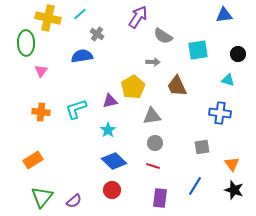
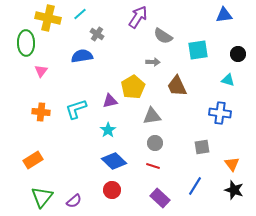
purple rectangle: rotated 54 degrees counterclockwise
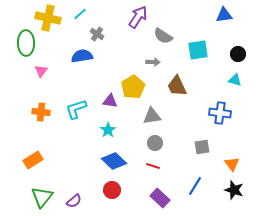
cyan triangle: moved 7 px right
purple triangle: rotated 21 degrees clockwise
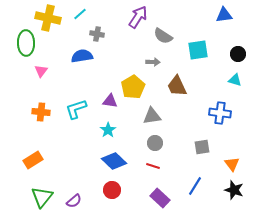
gray cross: rotated 24 degrees counterclockwise
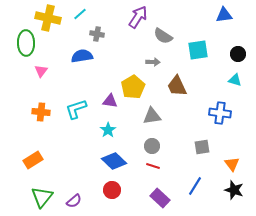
gray circle: moved 3 px left, 3 px down
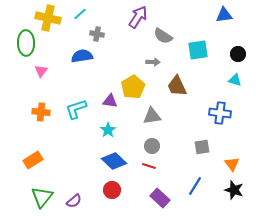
red line: moved 4 px left
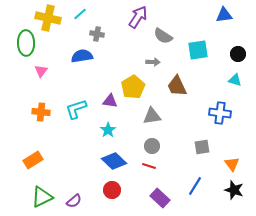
green triangle: rotated 25 degrees clockwise
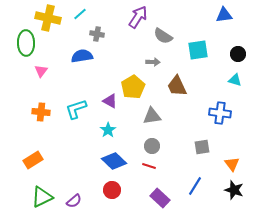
purple triangle: rotated 21 degrees clockwise
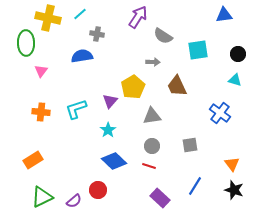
purple triangle: rotated 42 degrees clockwise
blue cross: rotated 30 degrees clockwise
gray square: moved 12 px left, 2 px up
red circle: moved 14 px left
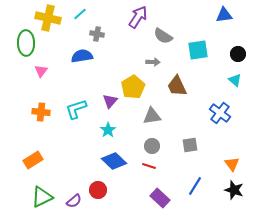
cyan triangle: rotated 24 degrees clockwise
